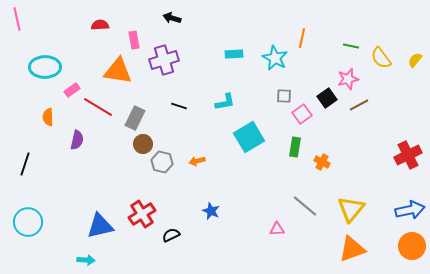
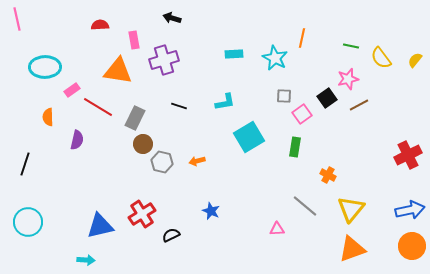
orange cross at (322, 162): moved 6 px right, 13 px down
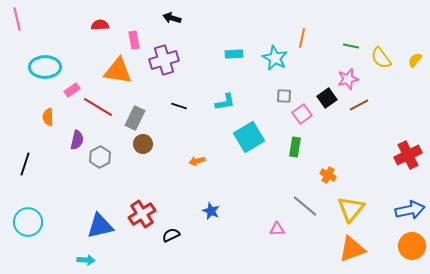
gray hexagon at (162, 162): moved 62 px left, 5 px up; rotated 20 degrees clockwise
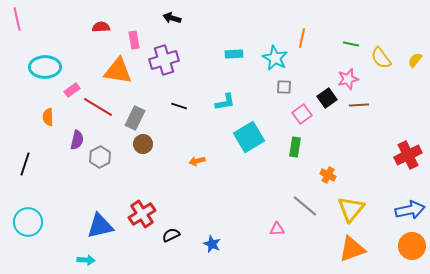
red semicircle at (100, 25): moved 1 px right, 2 px down
green line at (351, 46): moved 2 px up
gray square at (284, 96): moved 9 px up
brown line at (359, 105): rotated 24 degrees clockwise
blue star at (211, 211): moved 1 px right, 33 px down
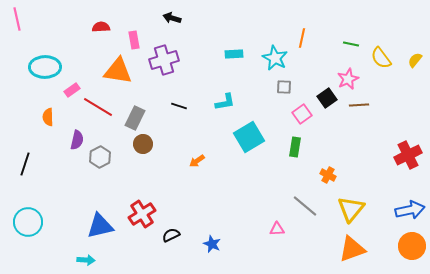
pink star at (348, 79): rotated 10 degrees counterclockwise
orange arrow at (197, 161): rotated 21 degrees counterclockwise
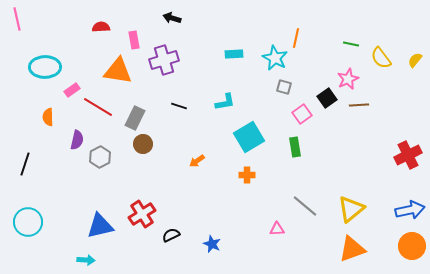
orange line at (302, 38): moved 6 px left
gray square at (284, 87): rotated 14 degrees clockwise
green rectangle at (295, 147): rotated 18 degrees counterclockwise
orange cross at (328, 175): moved 81 px left; rotated 28 degrees counterclockwise
yellow triangle at (351, 209): rotated 12 degrees clockwise
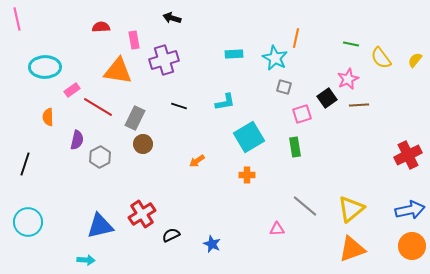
pink square at (302, 114): rotated 18 degrees clockwise
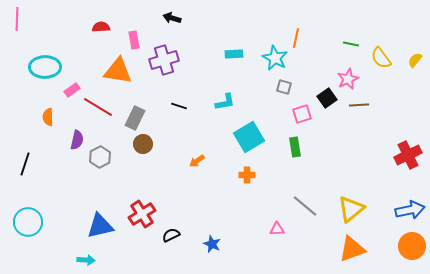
pink line at (17, 19): rotated 15 degrees clockwise
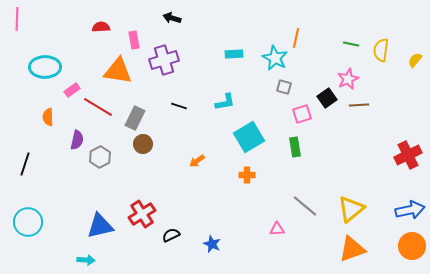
yellow semicircle at (381, 58): moved 8 px up; rotated 45 degrees clockwise
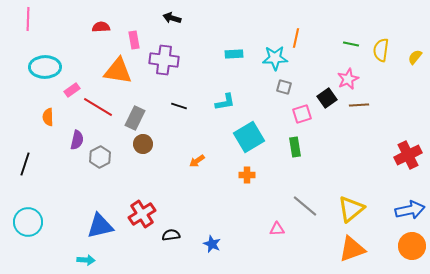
pink line at (17, 19): moved 11 px right
cyan star at (275, 58): rotated 30 degrees counterclockwise
purple cross at (164, 60): rotated 24 degrees clockwise
yellow semicircle at (415, 60): moved 3 px up
black semicircle at (171, 235): rotated 18 degrees clockwise
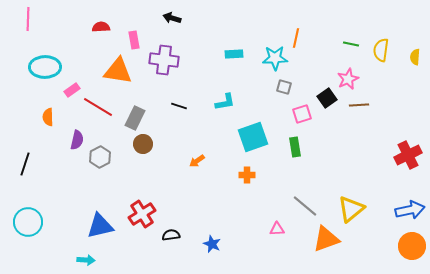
yellow semicircle at (415, 57): rotated 35 degrees counterclockwise
cyan square at (249, 137): moved 4 px right; rotated 12 degrees clockwise
orange triangle at (352, 249): moved 26 px left, 10 px up
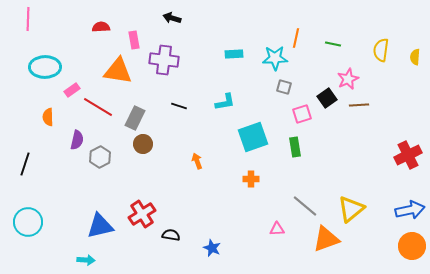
green line at (351, 44): moved 18 px left
orange arrow at (197, 161): rotated 105 degrees clockwise
orange cross at (247, 175): moved 4 px right, 4 px down
black semicircle at (171, 235): rotated 18 degrees clockwise
blue star at (212, 244): moved 4 px down
